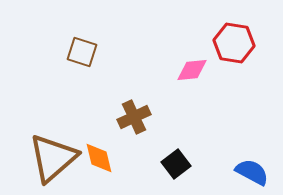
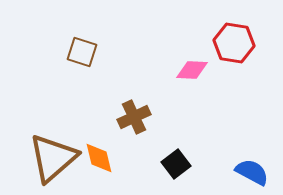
pink diamond: rotated 8 degrees clockwise
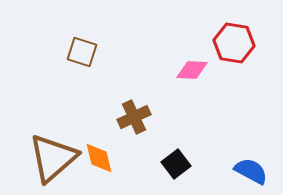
blue semicircle: moved 1 px left, 1 px up
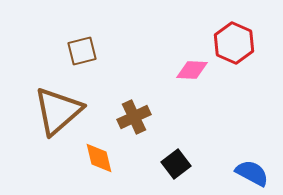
red hexagon: rotated 15 degrees clockwise
brown square: moved 1 px up; rotated 32 degrees counterclockwise
brown triangle: moved 5 px right, 47 px up
blue semicircle: moved 1 px right, 2 px down
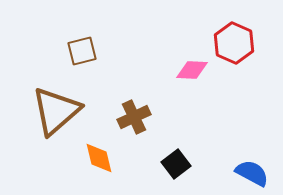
brown triangle: moved 2 px left
